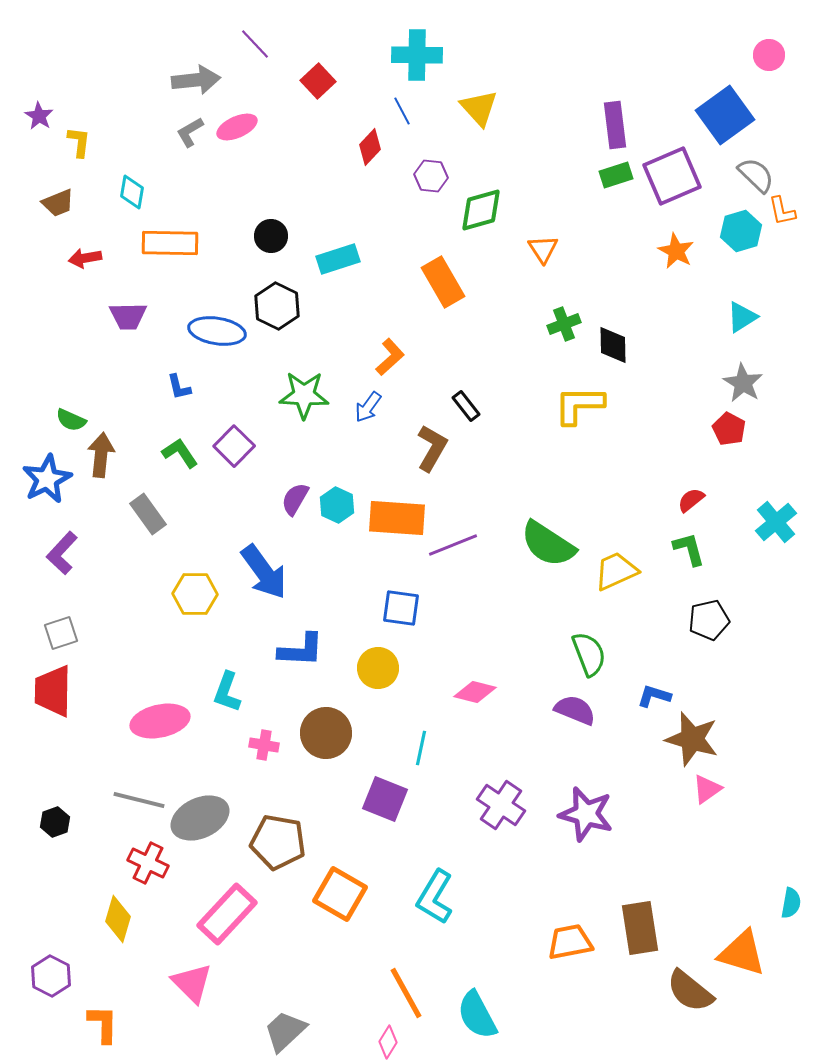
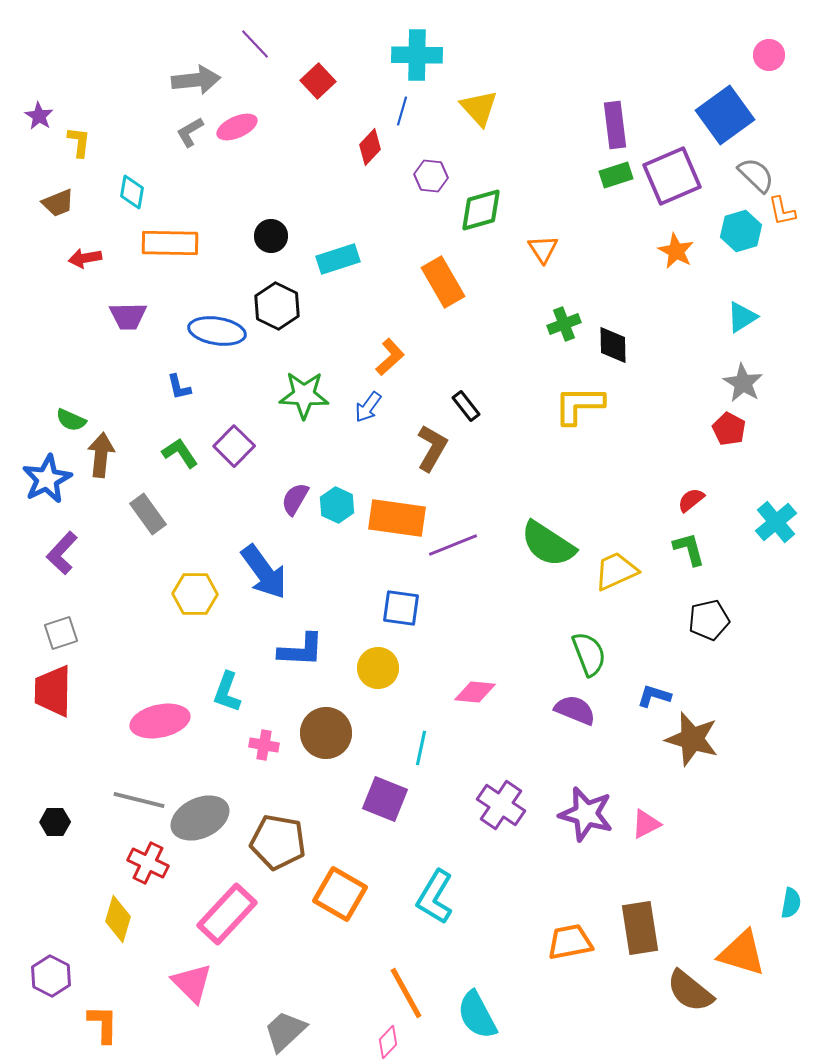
blue line at (402, 111): rotated 44 degrees clockwise
orange rectangle at (397, 518): rotated 4 degrees clockwise
pink diamond at (475, 692): rotated 9 degrees counterclockwise
pink triangle at (707, 789): moved 61 px left, 35 px down; rotated 8 degrees clockwise
black hexagon at (55, 822): rotated 20 degrees clockwise
pink diamond at (388, 1042): rotated 12 degrees clockwise
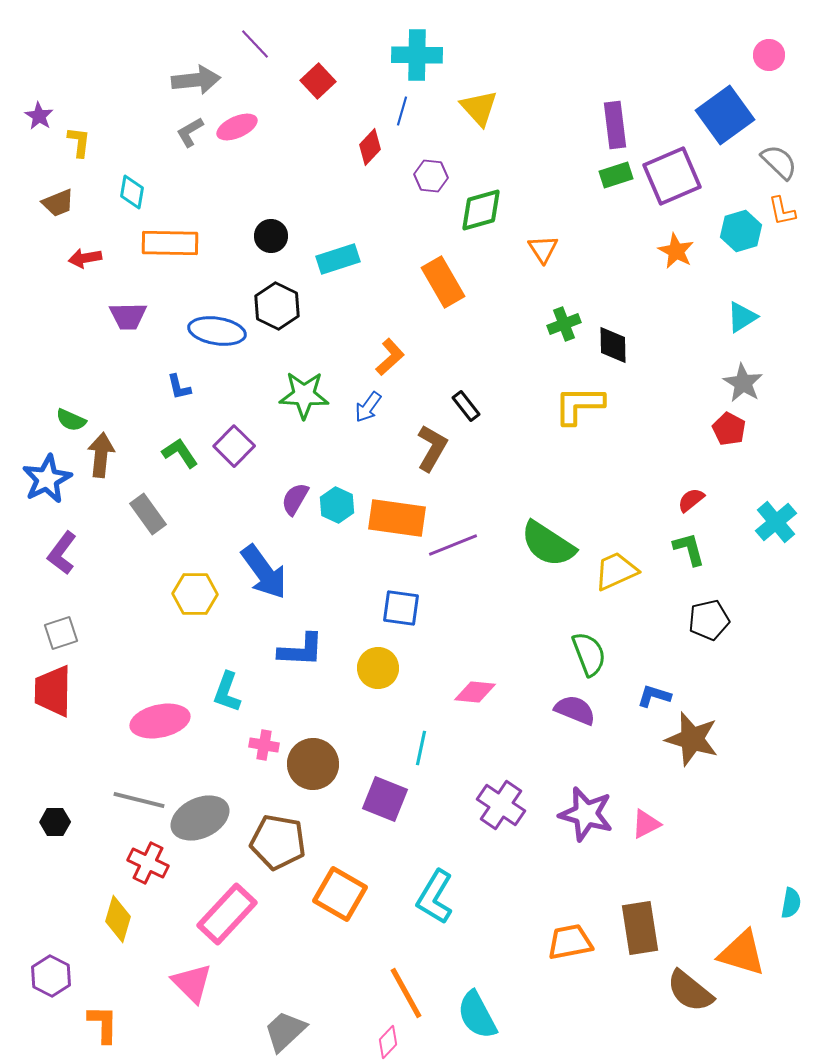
gray semicircle at (756, 175): moved 23 px right, 13 px up
purple L-shape at (62, 553): rotated 6 degrees counterclockwise
brown circle at (326, 733): moved 13 px left, 31 px down
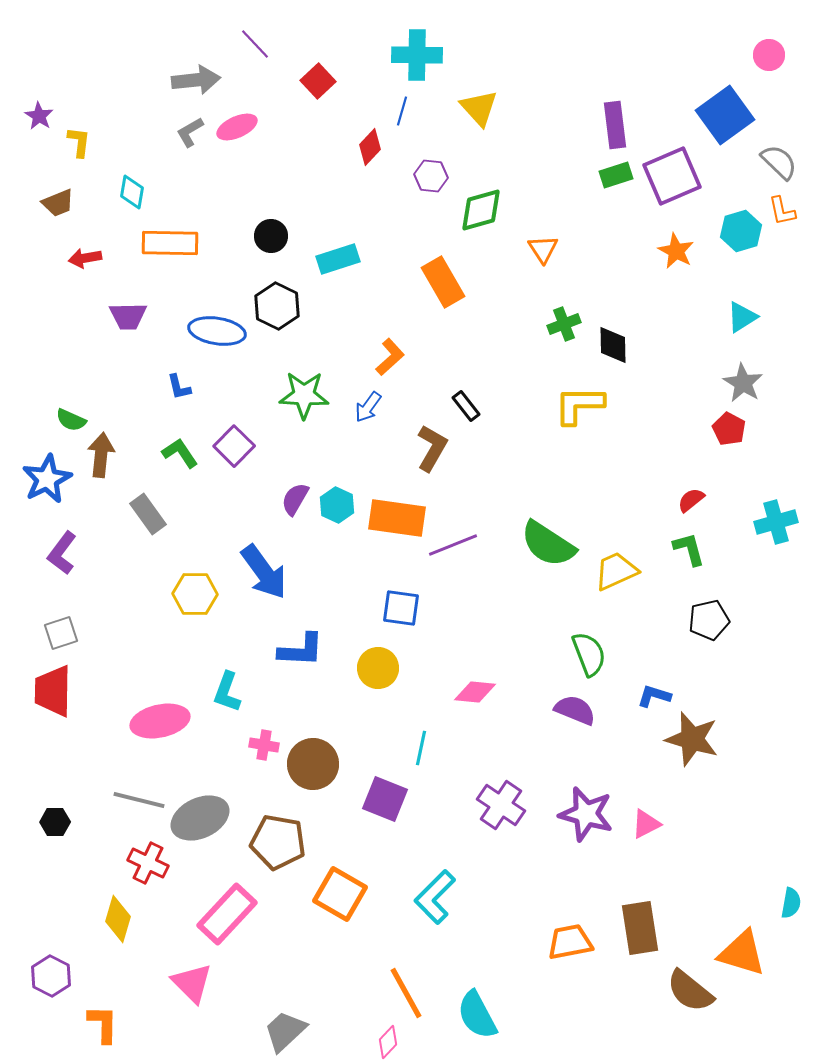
cyan cross at (776, 522): rotated 24 degrees clockwise
cyan L-shape at (435, 897): rotated 14 degrees clockwise
